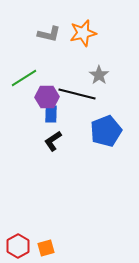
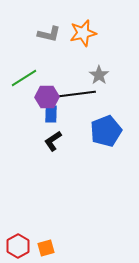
black line: rotated 21 degrees counterclockwise
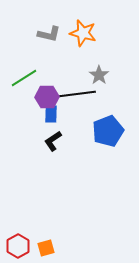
orange star: rotated 28 degrees clockwise
blue pentagon: moved 2 px right
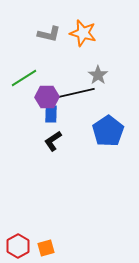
gray star: moved 1 px left
black line: moved 1 px left, 1 px up; rotated 6 degrees counterclockwise
blue pentagon: rotated 12 degrees counterclockwise
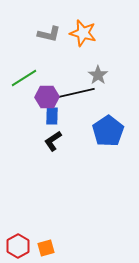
blue rectangle: moved 1 px right, 2 px down
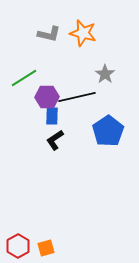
gray star: moved 7 px right, 1 px up
black line: moved 1 px right, 4 px down
black L-shape: moved 2 px right, 1 px up
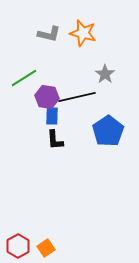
purple hexagon: rotated 10 degrees clockwise
black L-shape: rotated 60 degrees counterclockwise
orange square: rotated 18 degrees counterclockwise
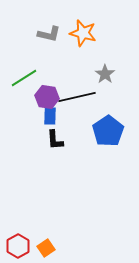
blue rectangle: moved 2 px left
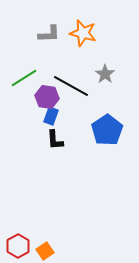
gray L-shape: rotated 15 degrees counterclockwise
black line: moved 6 px left, 11 px up; rotated 42 degrees clockwise
blue rectangle: moved 1 px right; rotated 18 degrees clockwise
blue pentagon: moved 1 px left, 1 px up
orange square: moved 1 px left, 3 px down
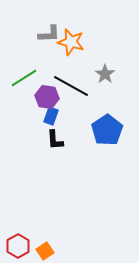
orange star: moved 12 px left, 9 px down
